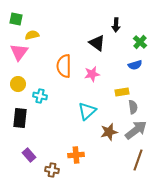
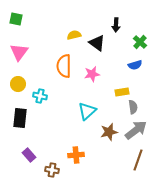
yellow semicircle: moved 42 px right
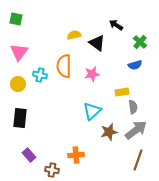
black arrow: rotated 120 degrees clockwise
cyan cross: moved 21 px up
cyan triangle: moved 5 px right
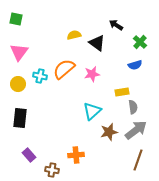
orange semicircle: moved 3 px down; rotated 50 degrees clockwise
cyan cross: moved 1 px down
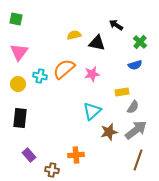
black triangle: rotated 24 degrees counterclockwise
gray semicircle: rotated 40 degrees clockwise
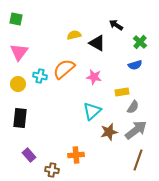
black triangle: rotated 18 degrees clockwise
pink star: moved 2 px right, 3 px down; rotated 21 degrees clockwise
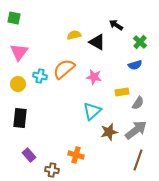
green square: moved 2 px left, 1 px up
black triangle: moved 1 px up
gray semicircle: moved 5 px right, 4 px up
orange cross: rotated 21 degrees clockwise
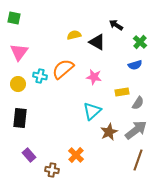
orange semicircle: moved 1 px left
brown star: rotated 12 degrees counterclockwise
orange cross: rotated 28 degrees clockwise
